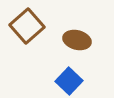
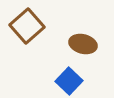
brown ellipse: moved 6 px right, 4 px down
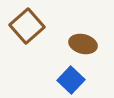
blue square: moved 2 px right, 1 px up
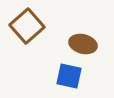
blue square: moved 2 px left, 4 px up; rotated 32 degrees counterclockwise
